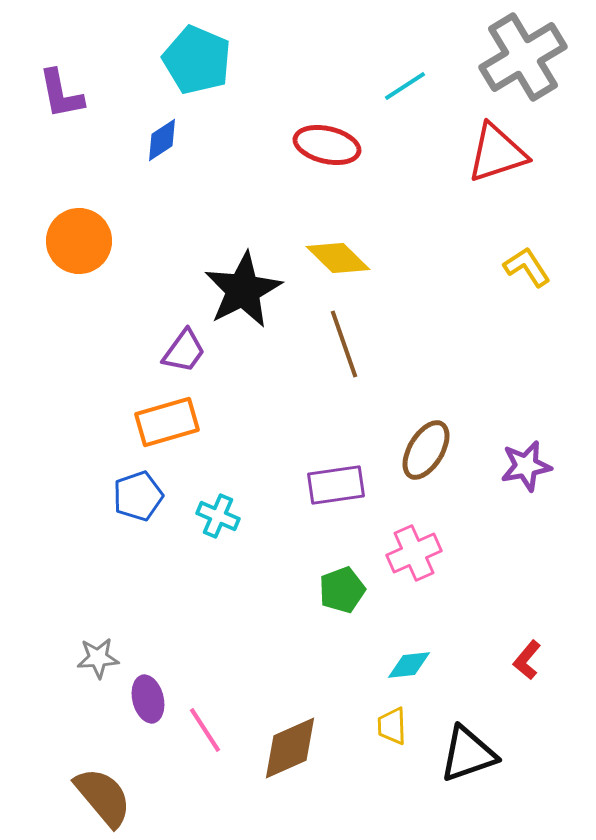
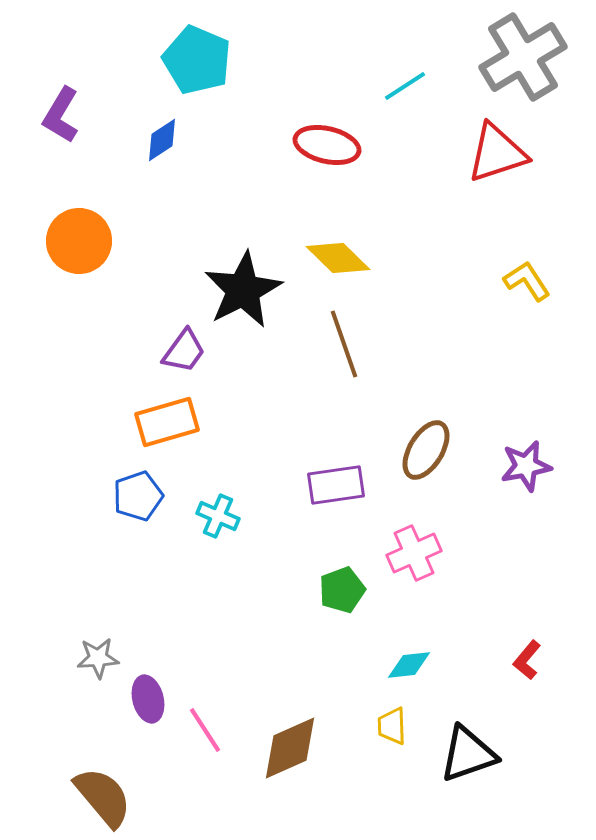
purple L-shape: moved 21 px down; rotated 42 degrees clockwise
yellow L-shape: moved 14 px down
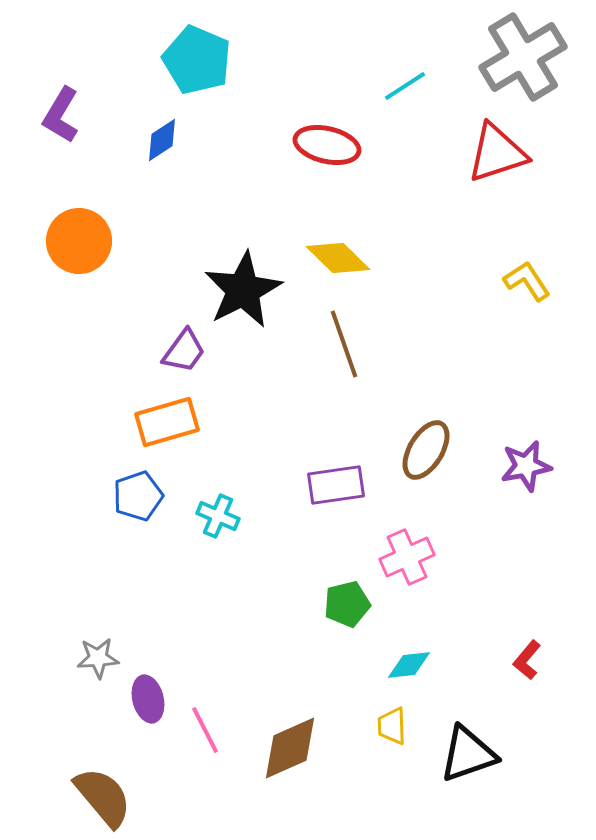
pink cross: moved 7 px left, 4 px down
green pentagon: moved 5 px right, 14 px down; rotated 6 degrees clockwise
pink line: rotated 6 degrees clockwise
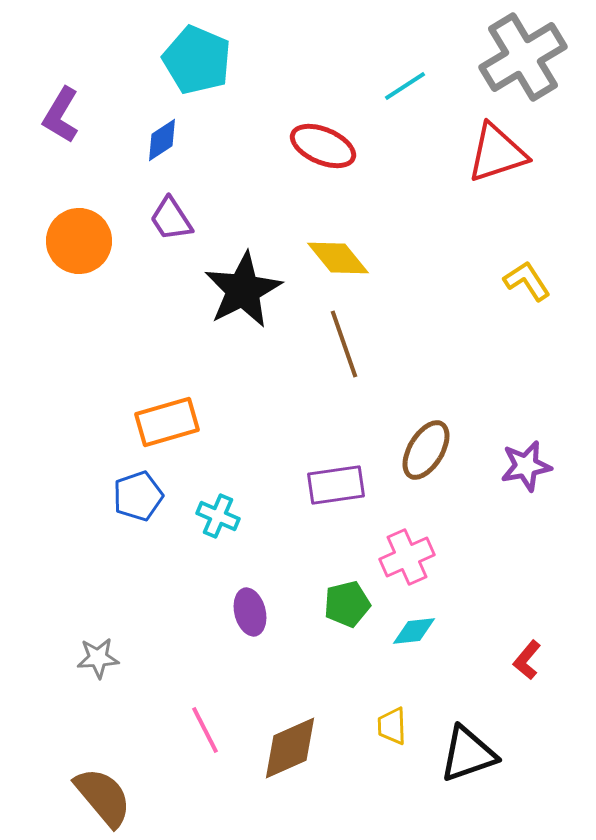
red ellipse: moved 4 px left, 1 px down; rotated 10 degrees clockwise
yellow diamond: rotated 6 degrees clockwise
purple trapezoid: moved 13 px left, 132 px up; rotated 111 degrees clockwise
cyan diamond: moved 5 px right, 34 px up
purple ellipse: moved 102 px right, 87 px up
